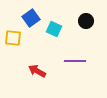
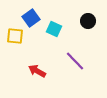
black circle: moved 2 px right
yellow square: moved 2 px right, 2 px up
purple line: rotated 45 degrees clockwise
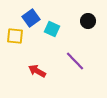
cyan square: moved 2 px left
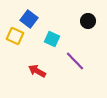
blue square: moved 2 px left, 1 px down; rotated 18 degrees counterclockwise
cyan square: moved 10 px down
yellow square: rotated 18 degrees clockwise
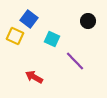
red arrow: moved 3 px left, 6 px down
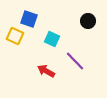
blue square: rotated 18 degrees counterclockwise
red arrow: moved 12 px right, 6 px up
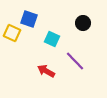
black circle: moved 5 px left, 2 px down
yellow square: moved 3 px left, 3 px up
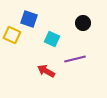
yellow square: moved 2 px down
purple line: moved 2 px up; rotated 60 degrees counterclockwise
